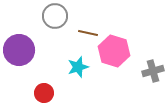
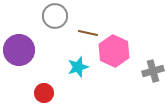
pink hexagon: rotated 8 degrees clockwise
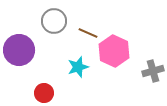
gray circle: moved 1 px left, 5 px down
brown line: rotated 12 degrees clockwise
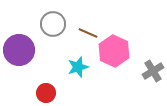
gray circle: moved 1 px left, 3 px down
gray cross: rotated 15 degrees counterclockwise
red circle: moved 2 px right
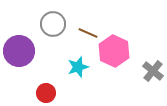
purple circle: moved 1 px down
gray cross: rotated 20 degrees counterclockwise
